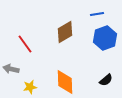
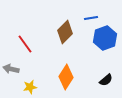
blue line: moved 6 px left, 4 px down
brown diamond: rotated 15 degrees counterclockwise
orange diamond: moved 1 px right, 5 px up; rotated 35 degrees clockwise
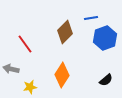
orange diamond: moved 4 px left, 2 px up
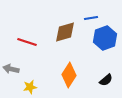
brown diamond: rotated 30 degrees clockwise
red line: moved 2 px right, 2 px up; rotated 36 degrees counterclockwise
orange diamond: moved 7 px right
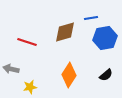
blue hexagon: rotated 10 degrees clockwise
black semicircle: moved 5 px up
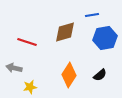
blue line: moved 1 px right, 3 px up
gray arrow: moved 3 px right, 1 px up
black semicircle: moved 6 px left
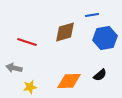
orange diamond: moved 6 px down; rotated 55 degrees clockwise
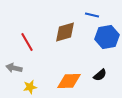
blue line: rotated 24 degrees clockwise
blue hexagon: moved 2 px right, 1 px up
red line: rotated 42 degrees clockwise
